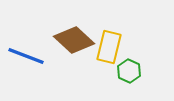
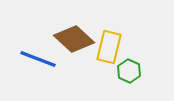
brown diamond: moved 1 px up
blue line: moved 12 px right, 3 px down
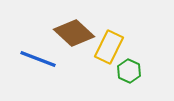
brown diamond: moved 6 px up
yellow rectangle: rotated 12 degrees clockwise
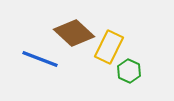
blue line: moved 2 px right
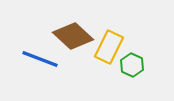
brown diamond: moved 1 px left, 3 px down
green hexagon: moved 3 px right, 6 px up
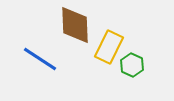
brown diamond: moved 2 px right, 11 px up; rotated 45 degrees clockwise
blue line: rotated 12 degrees clockwise
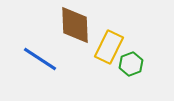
green hexagon: moved 1 px left, 1 px up; rotated 15 degrees clockwise
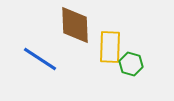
yellow rectangle: moved 1 px right; rotated 24 degrees counterclockwise
green hexagon: rotated 25 degrees counterclockwise
